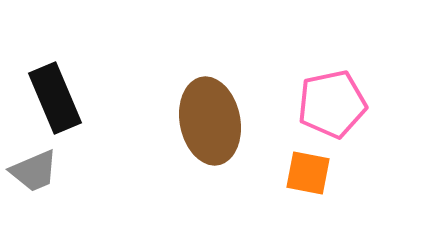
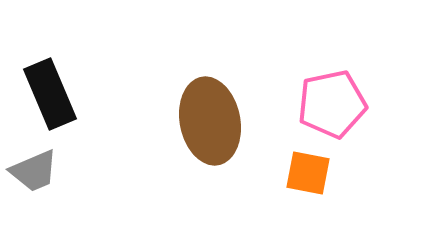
black rectangle: moved 5 px left, 4 px up
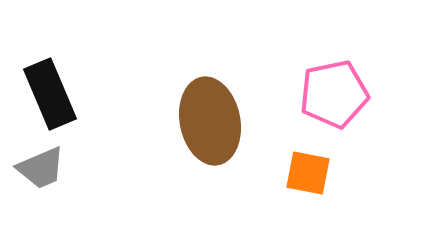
pink pentagon: moved 2 px right, 10 px up
gray trapezoid: moved 7 px right, 3 px up
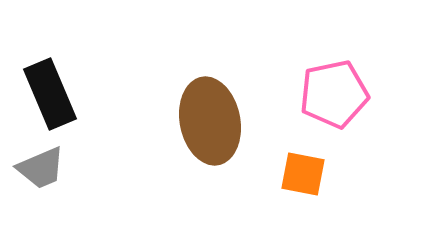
orange square: moved 5 px left, 1 px down
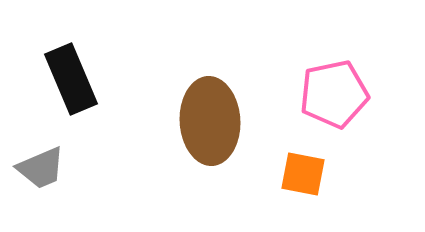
black rectangle: moved 21 px right, 15 px up
brown ellipse: rotated 8 degrees clockwise
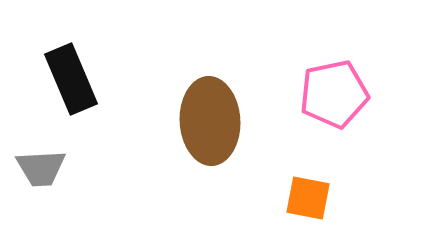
gray trapezoid: rotated 20 degrees clockwise
orange square: moved 5 px right, 24 px down
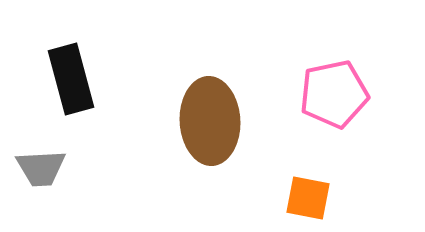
black rectangle: rotated 8 degrees clockwise
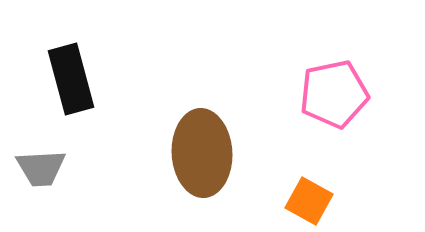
brown ellipse: moved 8 px left, 32 px down
orange square: moved 1 px right, 3 px down; rotated 18 degrees clockwise
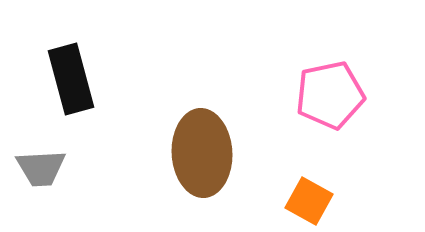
pink pentagon: moved 4 px left, 1 px down
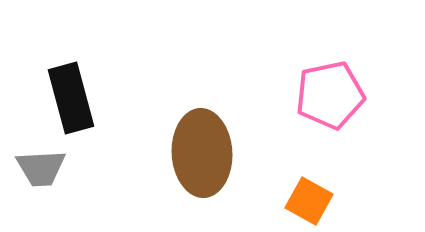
black rectangle: moved 19 px down
